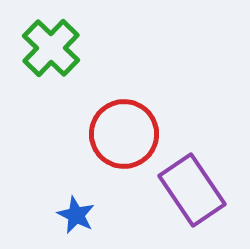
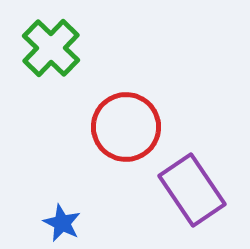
red circle: moved 2 px right, 7 px up
blue star: moved 14 px left, 8 px down
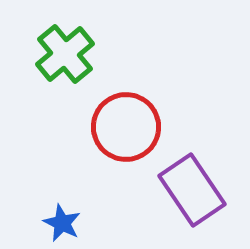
green cross: moved 14 px right, 6 px down; rotated 6 degrees clockwise
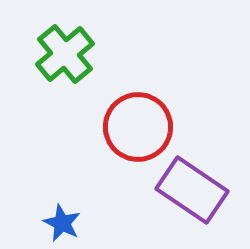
red circle: moved 12 px right
purple rectangle: rotated 22 degrees counterclockwise
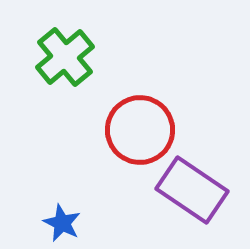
green cross: moved 3 px down
red circle: moved 2 px right, 3 px down
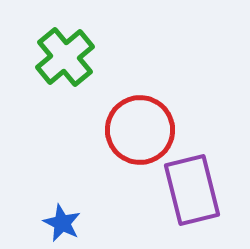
purple rectangle: rotated 42 degrees clockwise
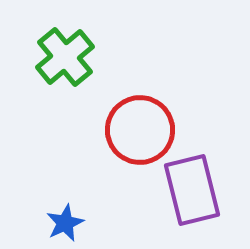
blue star: moved 3 px right; rotated 21 degrees clockwise
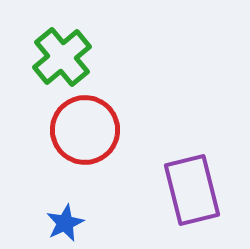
green cross: moved 3 px left
red circle: moved 55 px left
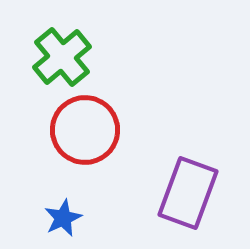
purple rectangle: moved 4 px left, 3 px down; rotated 34 degrees clockwise
blue star: moved 2 px left, 5 px up
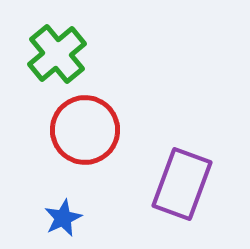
green cross: moved 5 px left, 3 px up
purple rectangle: moved 6 px left, 9 px up
